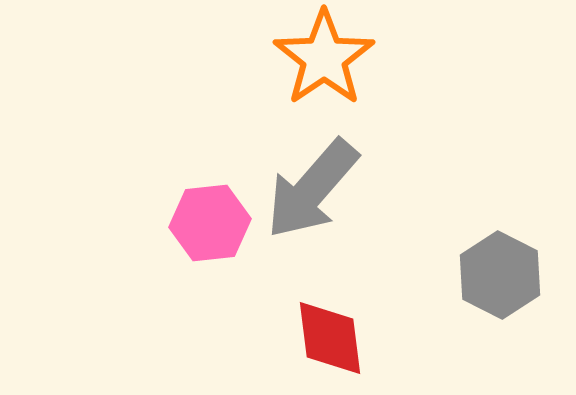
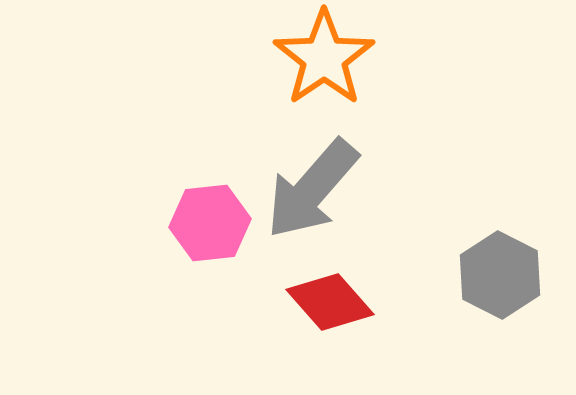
red diamond: moved 36 px up; rotated 34 degrees counterclockwise
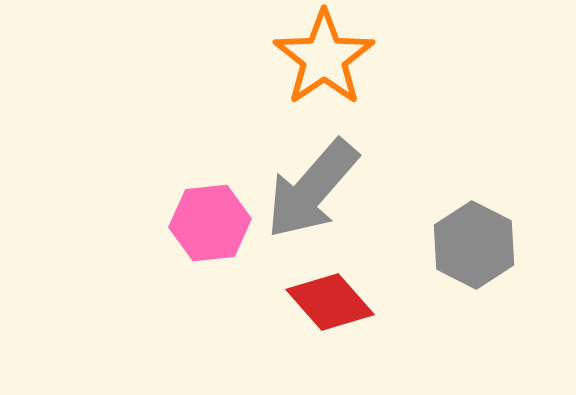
gray hexagon: moved 26 px left, 30 px up
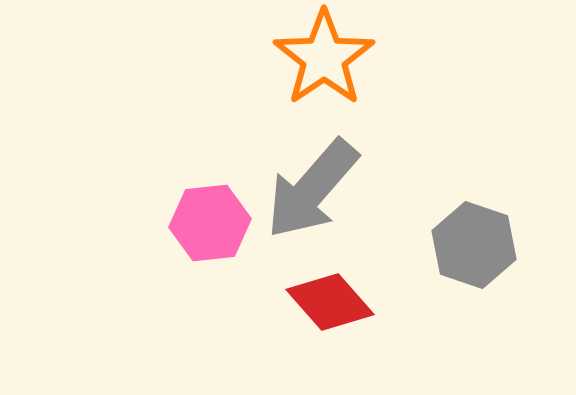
gray hexagon: rotated 8 degrees counterclockwise
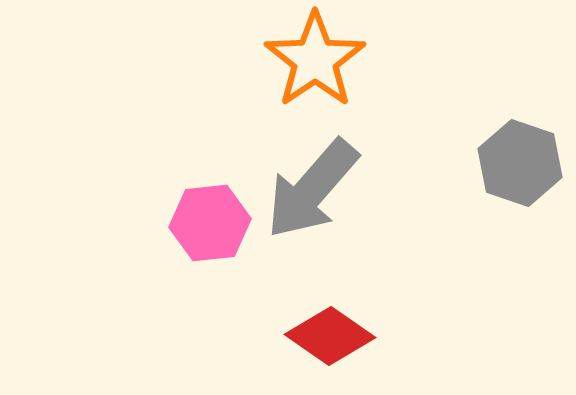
orange star: moved 9 px left, 2 px down
gray hexagon: moved 46 px right, 82 px up
red diamond: moved 34 px down; rotated 14 degrees counterclockwise
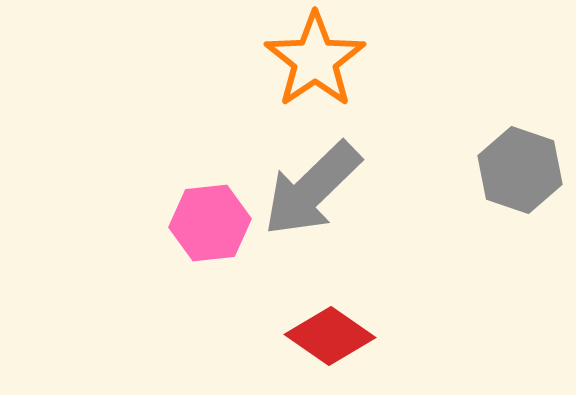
gray hexagon: moved 7 px down
gray arrow: rotated 5 degrees clockwise
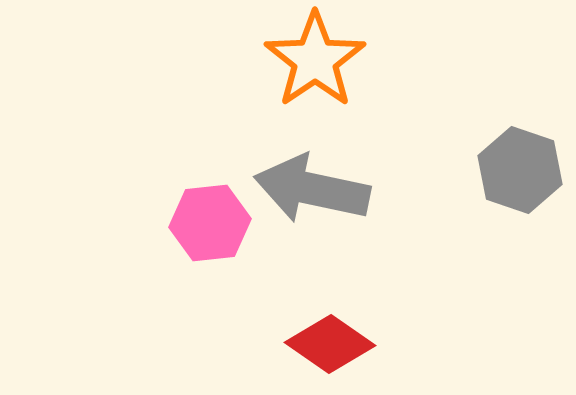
gray arrow: rotated 56 degrees clockwise
red diamond: moved 8 px down
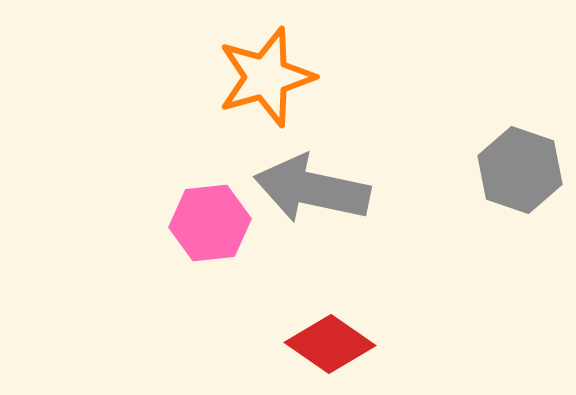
orange star: moved 49 px left, 17 px down; rotated 18 degrees clockwise
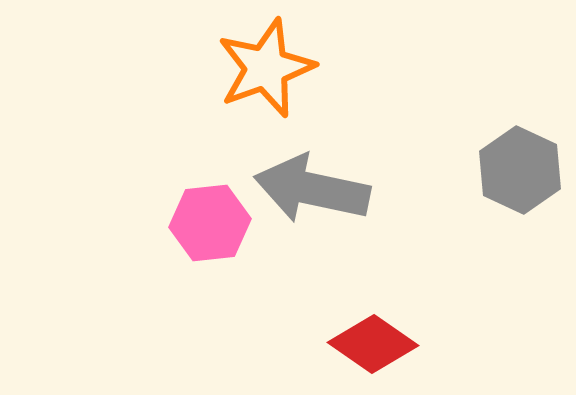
orange star: moved 9 px up; rotated 4 degrees counterclockwise
gray hexagon: rotated 6 degrees clockwise
red diamond: moved 43 px right
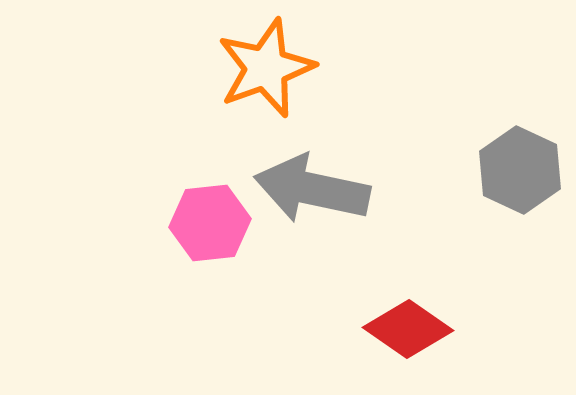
red diamond: moved 35 px right, 15 px up
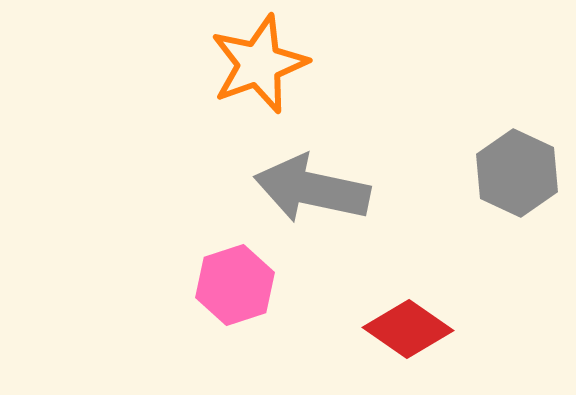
orange star: moved 7 px left, 4 px up
gray hexagon: moved 3 px left, 3 px down
pink hexagon: moved 25 px right, 62 px down; rotated 12 degrees counterclockwise
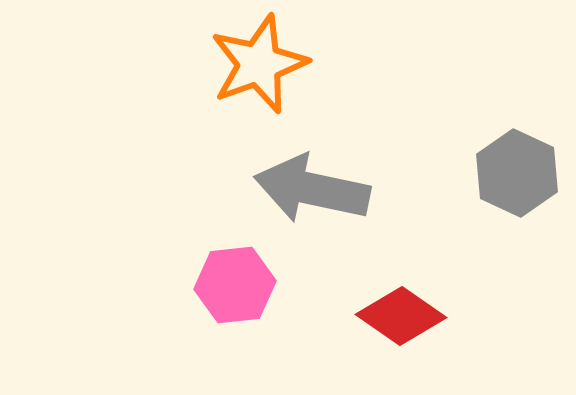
pink hexagon: rotated 12 degrees clockwise
red diamond: moved 7 px left, 13 px up
